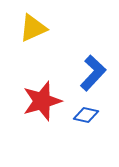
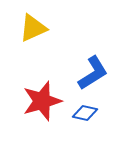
blue L-shape: rotated 15 degrees clockwise
blue diamond: moved 1 px left, 2 px up
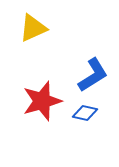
blue L-shape: moved 2 px down
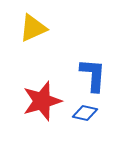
blue L-shape: rotated 54 degrees counterclockwise
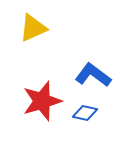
blue L-shape: rotated 57 degrees counterclockwise
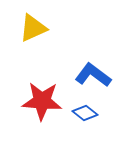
red star: rotated 21 degrees clockwise
blue diamond: rotated 25 degrees clockwise
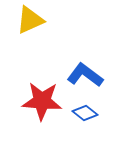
yellow triangle: moved 3 px left, 8 px up
blue L-shape: moved 8 px left
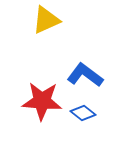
yellow triangle: moved 16 px right
blue diamond: moved 2 px left
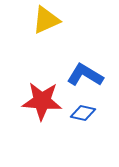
blue L-shape: rotated 6 degrees counterclockwise
blue diamond: rotated 25 degrees counterclockwise
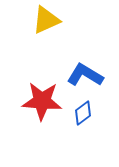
blue diamond: rotated 50 degrees counterclockwise
